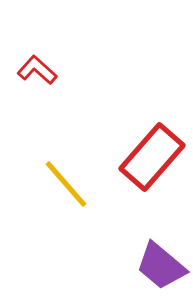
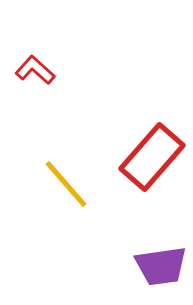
red L-shape: moved 2 px left
purple trapezoid: rotated 48 degrees counterclockwise
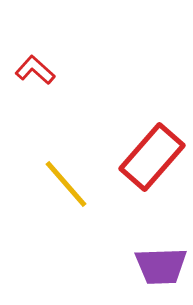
purple trapezoid: rotated 6 degrees clockwise
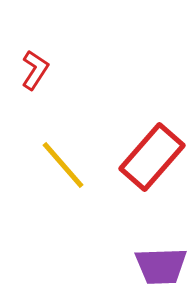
red L-shape: rotated 81 degrees clockwise
yellow line: moved 3 px left, 19 px up
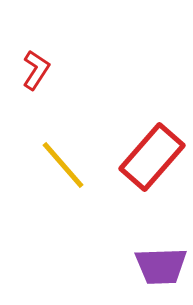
red L-shape: moved 1 px right
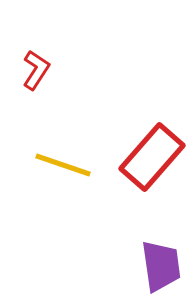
yellow line: rotated 30 degrees counterclockwise
purple trapezoid: rotated 96 degrees counterclockwise
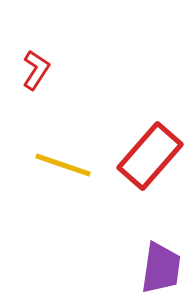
red rectangle: moved 2 px left, 1 px up
purple trapezoid: moved 2 px down; rotated 16 degrees clockwise
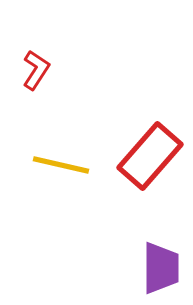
yellow line: moved 2 px left; rotated 6 degrees counterclockwise
purple trapezoid: rotated 8 degrees counterclockwise
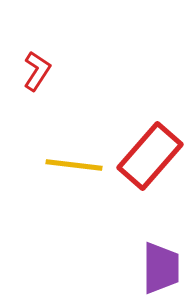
red L-shape: moved 1 px right, 1 px down
yellow line: moved 13 px right; rotated 6 degrees counterclockwise
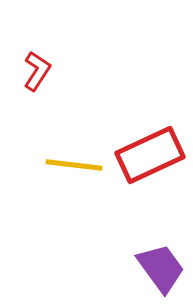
red rectangle: moved 1 px up; rotated 24 degrees clockwise
purple trapezoid: rotated 36 degrees counterclockwise
